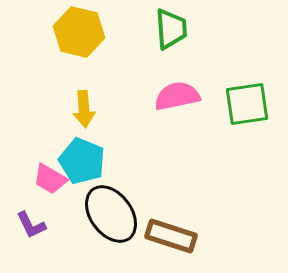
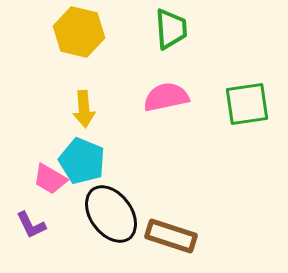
pink semicircle: moved 11 px left, 1 px down
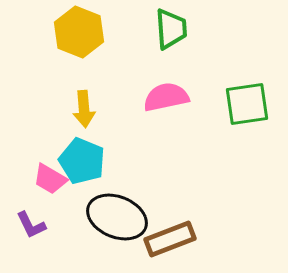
yellow hexagon: rotated 9 degrees clockwise
black ellipse: moved 6 px right, 3 px down; rotated 32 degrees counterclockwise
brown rectangle: moved 1 px left, 3 px down; rotated 39 degrees counterclockwise
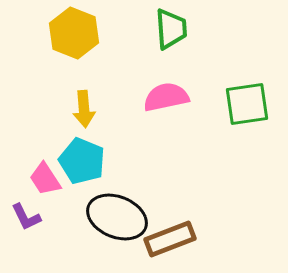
yellow hexagon: moved 5 px left, 1 px down
pink trapezoid: moved 5 px left; rotated 27 degrees clockwise
purple L-shape: moved 5 px left, 8 px up
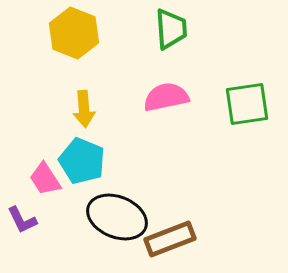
purple L-shape: moved 4 px left, 3 px down
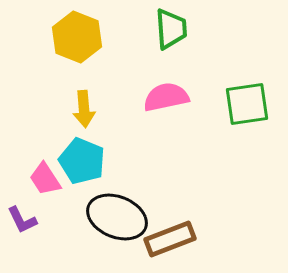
yellow hexagon: moved 3 px right, 4 px down
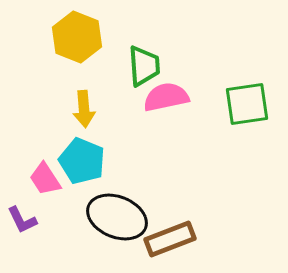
green trapezoid: moved 27 px left, 37 px down
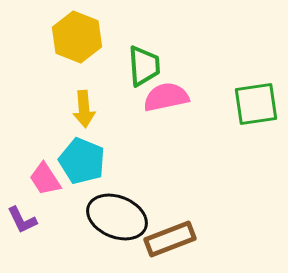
green square: moved 9 px right
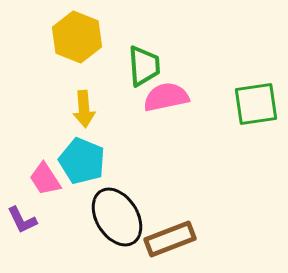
black ellipse: rotated 36 degrees clockwise
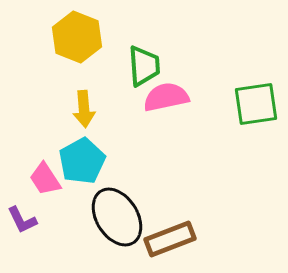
cyan pentagon: rotated 21 degrees clockwise
